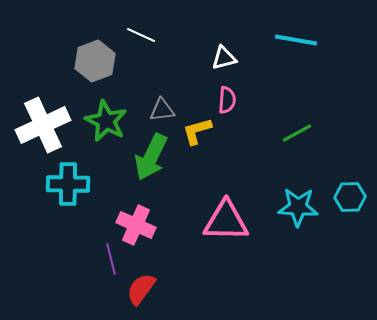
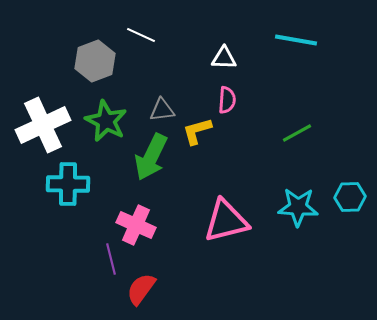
white triangle: rotated 16 degrees clockwise
pink triangle: rotated 15 degrees counterclockwise
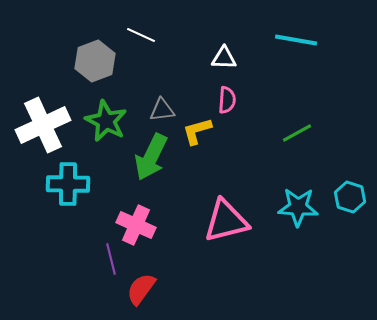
cyan hexagon: rotated 20 degrees clockwise
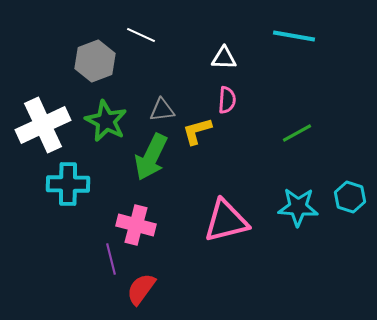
cyan line: moved 2 px left, 4 px up
pink cross: rotated 9 degrees counterclockwise
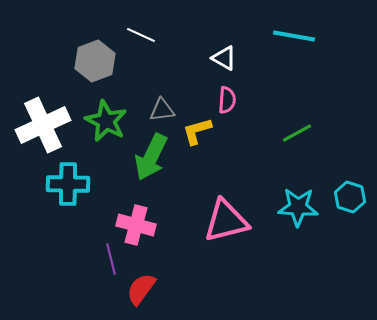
white triangle: rotated 28 degrees clockwise
